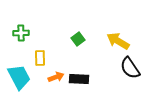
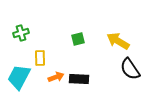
green cross: rotated 14 degrees counterclockwise
green square: rotated 24 degrees clockwise
black semicircle: moved 1 px down
cyan trapezoid: rotated 124 degrees counterclockwise
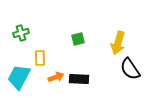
yellow arrow: moved 2 px down; rotated 105 degrees counterclockwise
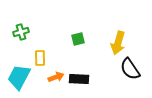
green cross: moved 1 px up
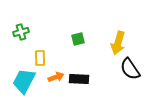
cyan trapezoid: moved 5 px right, 4 px down
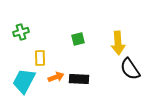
yellow arrow: rotated 20 degrees counterclockwise
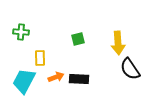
green cross: rotated 21 degrees clockwise
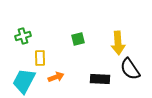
green cross: moved 2 px right, 4 px down; rotated 21 degrees counterclockwise
black rectangle: moved 21 px right
